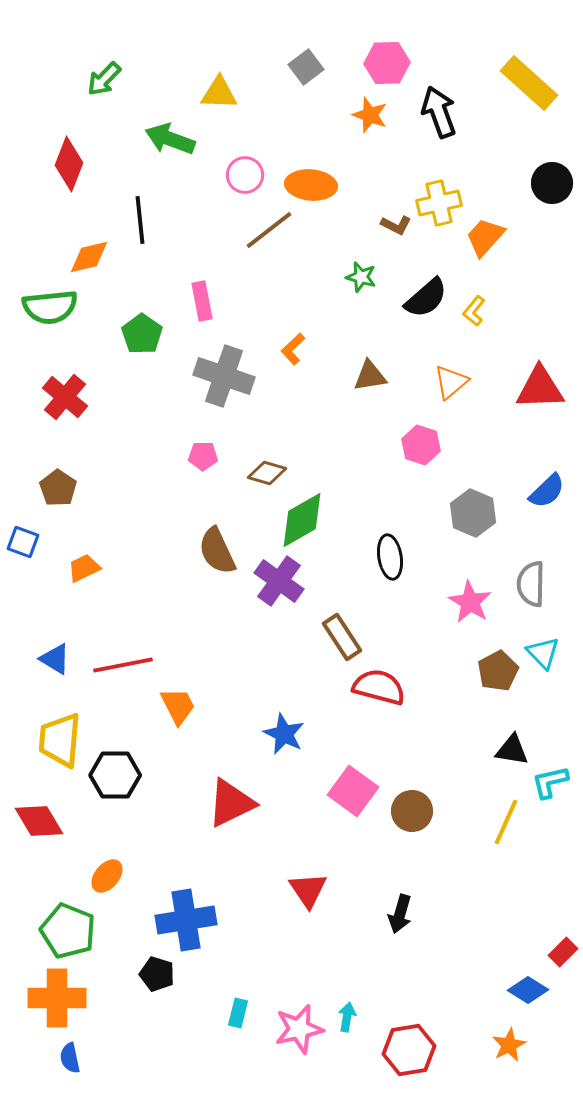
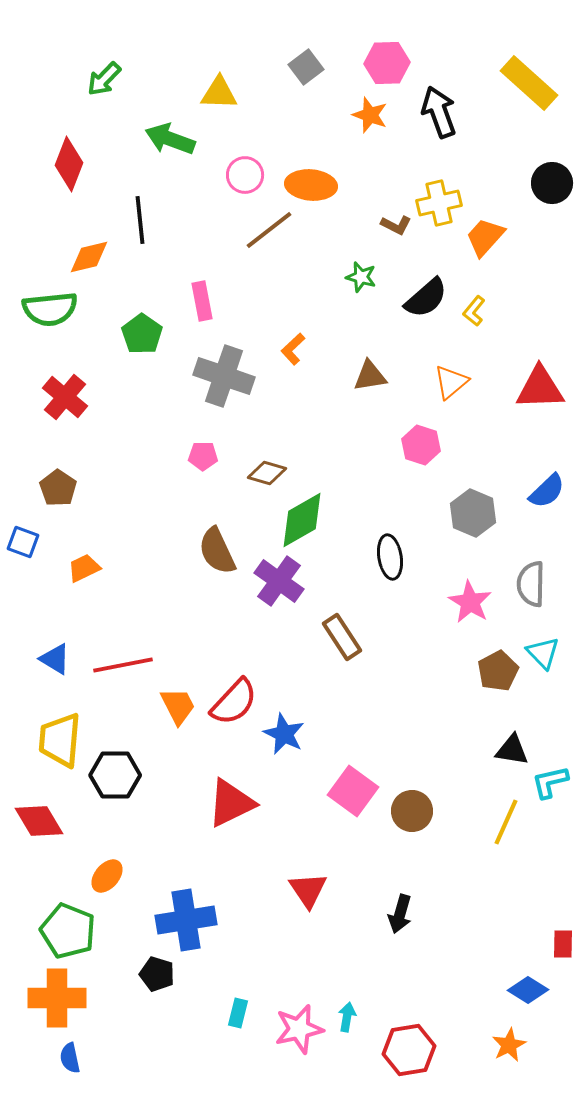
green semicircle at (50, 307): moved 2 px down
red semicircle at (379, 687): moved 145 px left, 15 px down; rotated 118 degrees clockwise
red rectangle at (563, 952): moved 8 px up; rotated 44 degrees counterclockwise
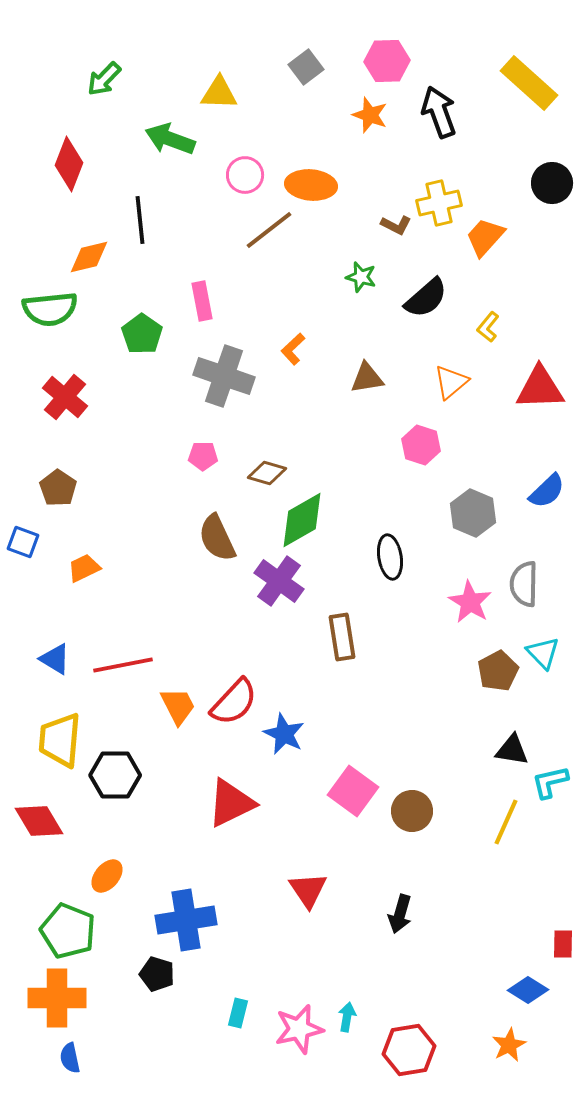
pink hexagon at (387, 63): moved 2 px up
yellow L-shape at (474, 311): moved 14 px right, 16 px down
brown triangle at (370, 376): moved 3 px left, 2 px down
brown semicircle at (217, 551): moved 13 px up
gray semicircle at (531, 584): moved 7 px left
brown rectangle at (342, 637): rotated 24 degrees clockwise
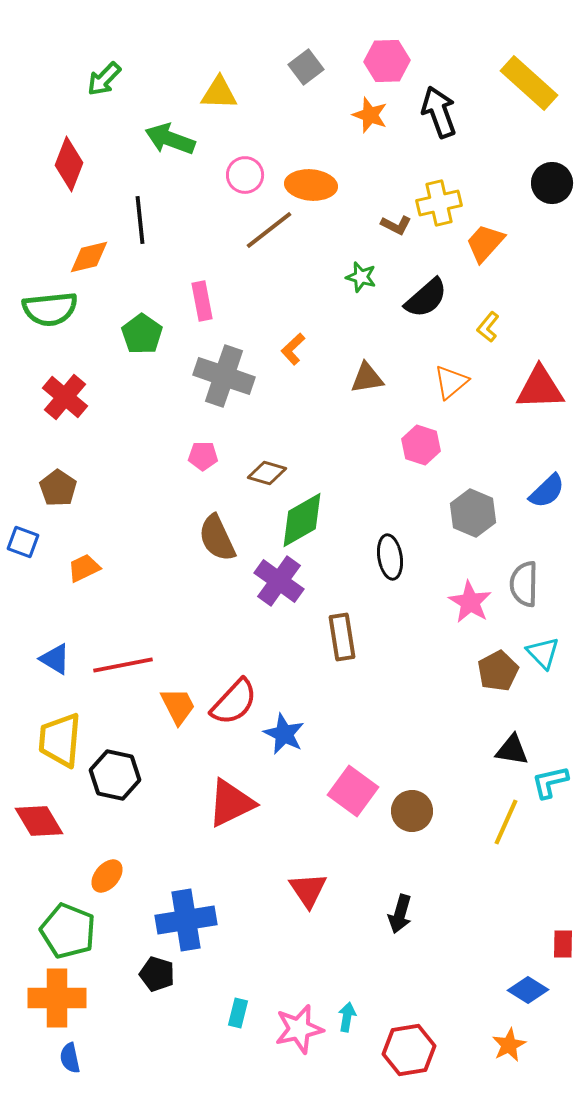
orange trapezoid at (485, 237): moved 6 px down
black hexagon at (115, 775): rotated 12 degrees clockwise
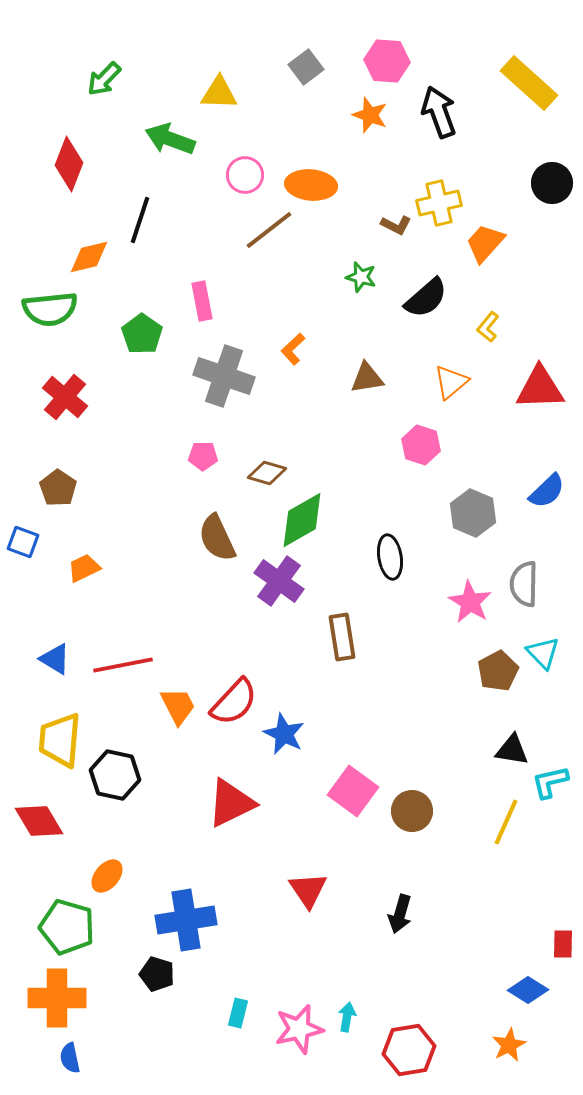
pink hexagon at (387, 61): rotated 6 degrees clockwise
black line at (140, 220): rotated 24 degrees clockwise
green pentagon at (68, 931): moved 1 px left, 4 px up; rotated 6 degrees counterclockwise
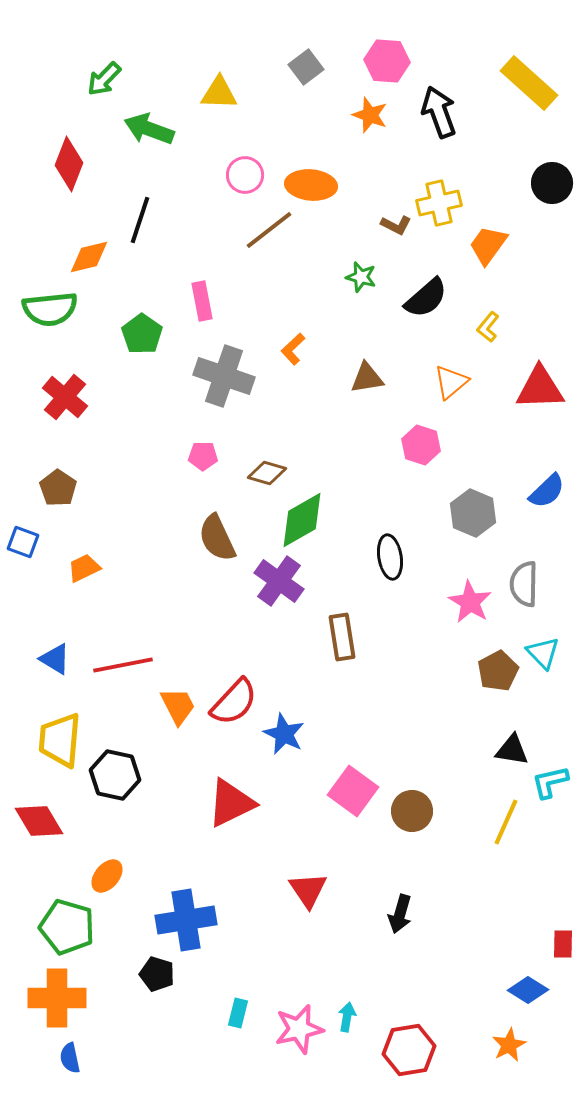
green arrow at (170, 139): moved 21 px left, 10 px up
orange trapezoid at (485, 243): moved 3 px right, 2 px down; rotated 6 degrees counterclockwise
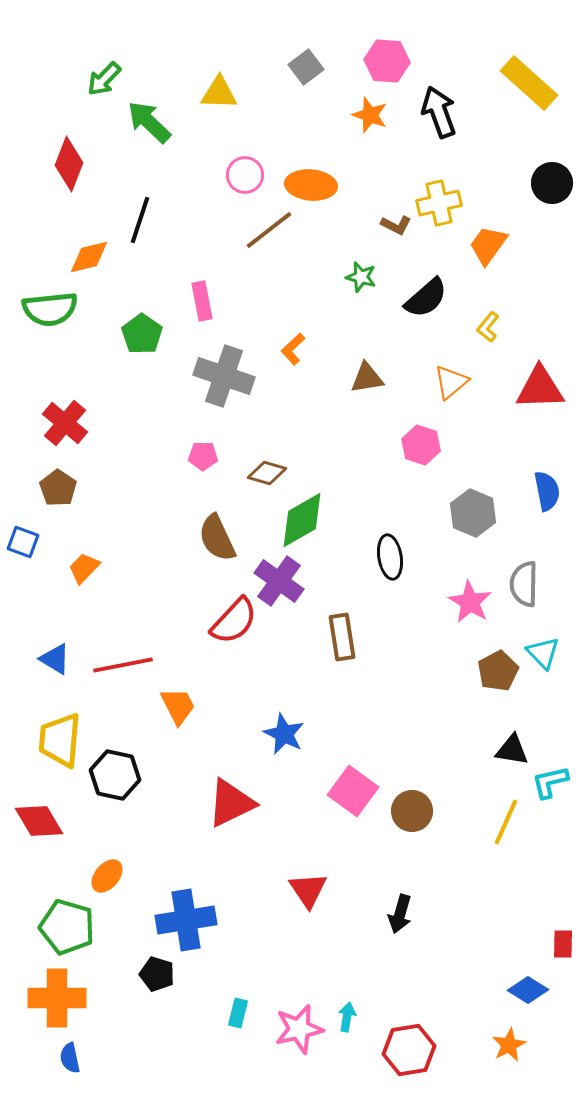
green arrow at (149, 129): moved 7 px up; rotated 24 degrees clockwise
red cross at (65, 397): moved 26 px down
blue semicircle at (547, 491): rotated 57 degrees counterclockwise
orange trapezoid at (84, 568): rotated 20 degrees counterclockwise
red semicircle at (234, 702): moved 81 px up
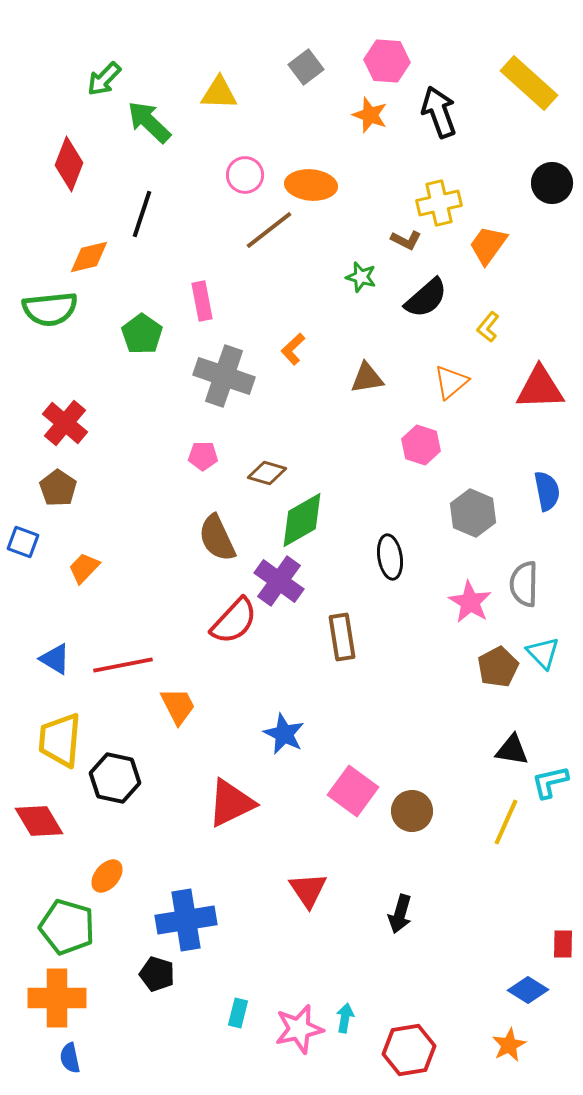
black line at (140, 220): moved 2 px right, 6 px up
brown L-shape at (396, 225): moved 10 px right, 15 px down
brown pentagon at (498, 671): moved 4 px up
black hexagon at (115, 775): moved 3 px down
cyan arrow at (347, 1017): moved 2 px left, 1 px down
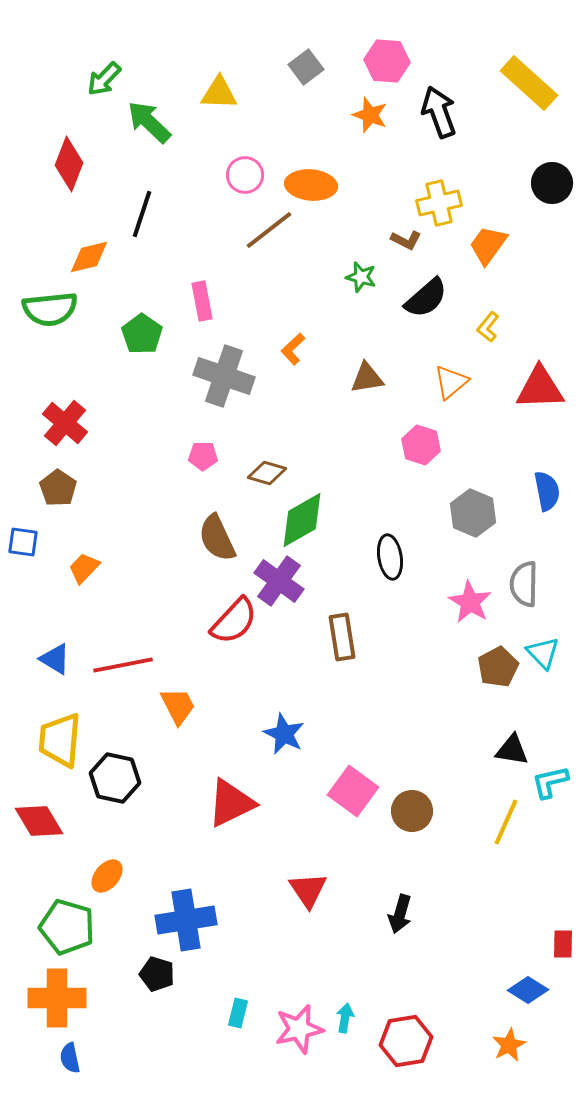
blue square at (23, 542): rotated 12 degrees counterclockwise
red hexagon at (409, 1050): moved 3 px left, 9 px up
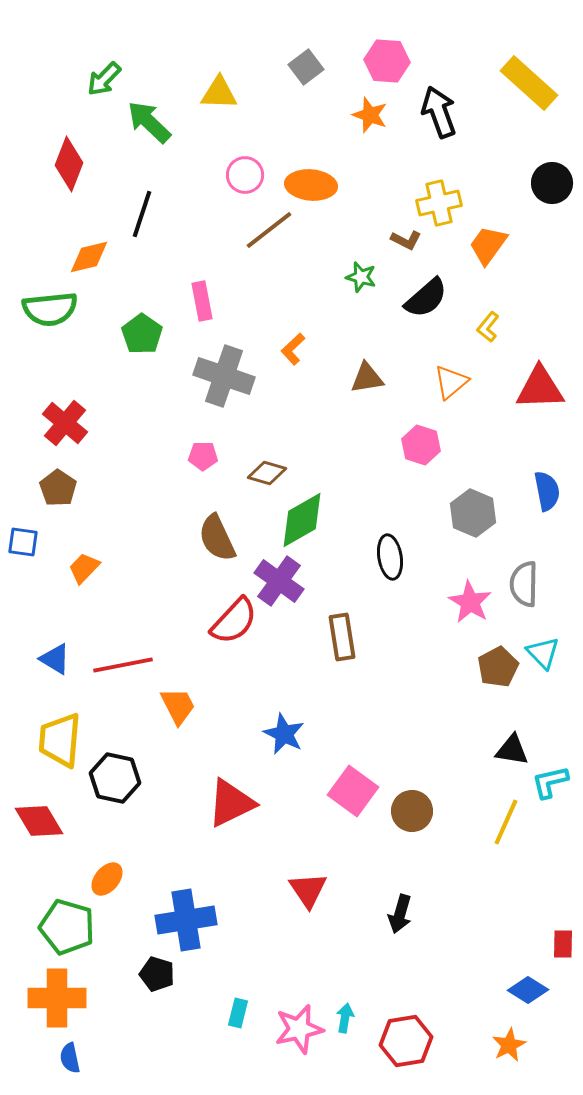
orange ellipse at (107, 876): moved 3 px down
